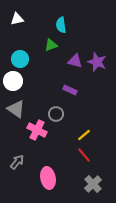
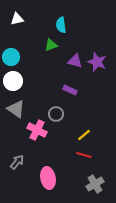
cyan circle: moved 9 px left, 2 px up
red line: rotated 35 degrees counterclockwise
gray cross: moved 2 px right; rotated 12 degrees clockwise
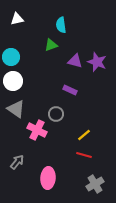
pink ellipse: rotated 15 degrees clockwise
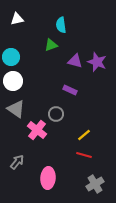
pink cross: rotated 12 degrees clockwise
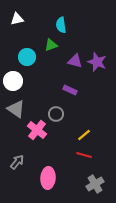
cyan circle: moved 16 px right
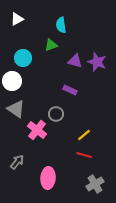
white triangle: rotated 16 degrees counterclockwise
cyan circle: moved 4 px left, 1 px down
white circle: moved 1 px left
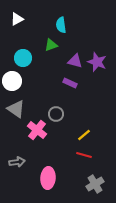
purple rectangle: moved 7 px up
gray arrow: rotated 42 degrees clockwise
